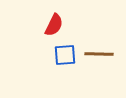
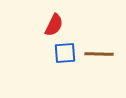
blue square: moved 2 px up
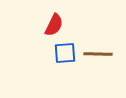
brown line: moved 1 px left
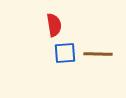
red semicircle: rotated 35 degrees counterclockwise
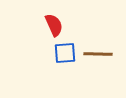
red semicircle: rotated 15 degrees counterclockwise
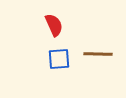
blue square: moved 6 px left, 6 px down
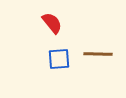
red semicircle: moved 2 px left, 2 px up; rotated 15 degrees counterclockwise
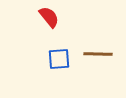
red semicircle: moved 3 px left, 6 px up
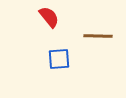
brown line: moved 18 px up
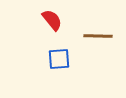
red semicircle: moved 3 px right, 3 px down
